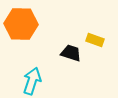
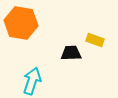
orange hexagon: moved 1 px up; rotated 8 degrees clockwise
black trapezoid: rotated 20 degrees counterclockwise
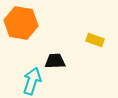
black trapezoid: moved 16 px left, 8 px down
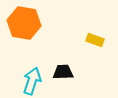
orange hexagon: moved 3 px right
black trapezoid: moved 8 px right, 11 px down
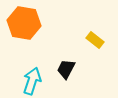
yellow rectangle: rotated 18 degrees clockwise
black trapezoid: moved 3 px right, 3 px up; rotated 60 degrees counterclockwise
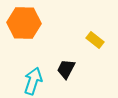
orange hexagon: rotated 8 degrees counterclockwise
cyan arrow: moved 1 px right
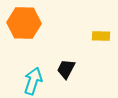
yellow rectangle: moved 6 px right, 4 px up; rotated 36 degrees counterclockwise
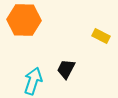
orange hexagon: moved 3 px up
yellow rectangle: rotated 24 degrees clockwise
